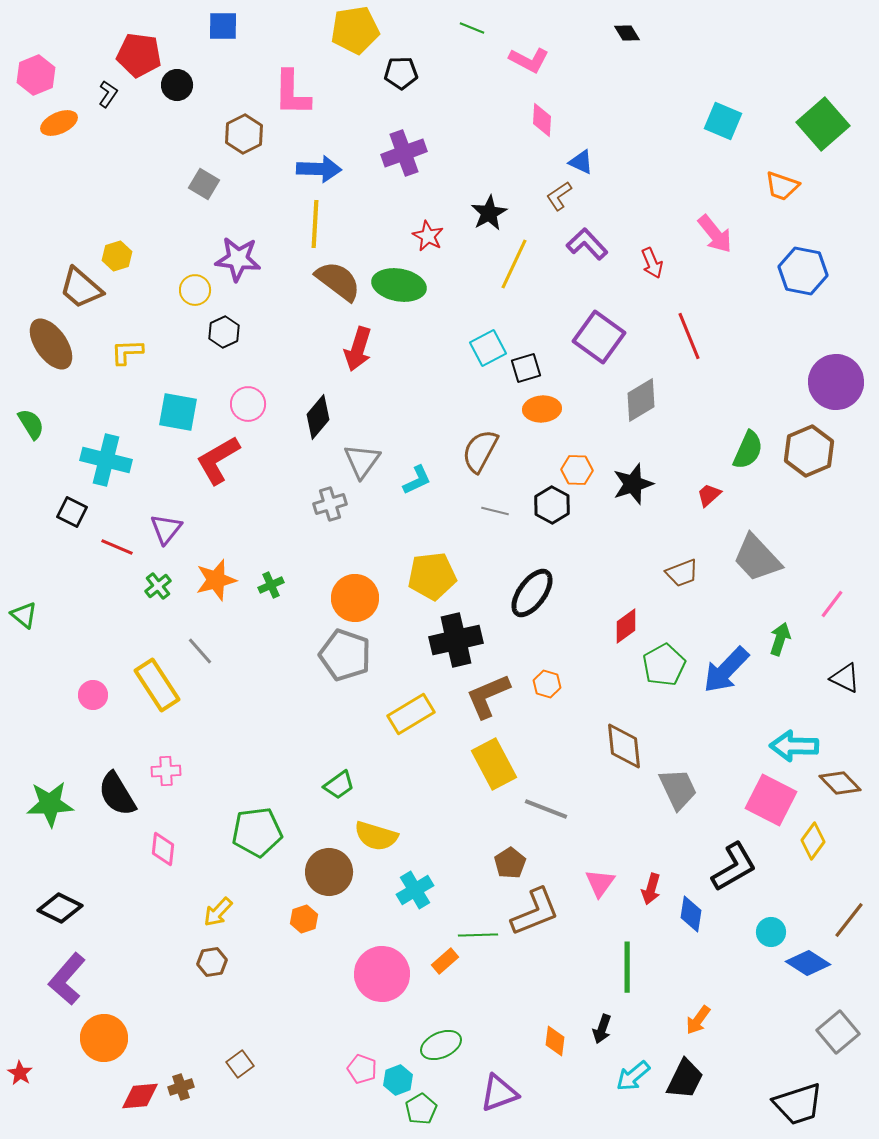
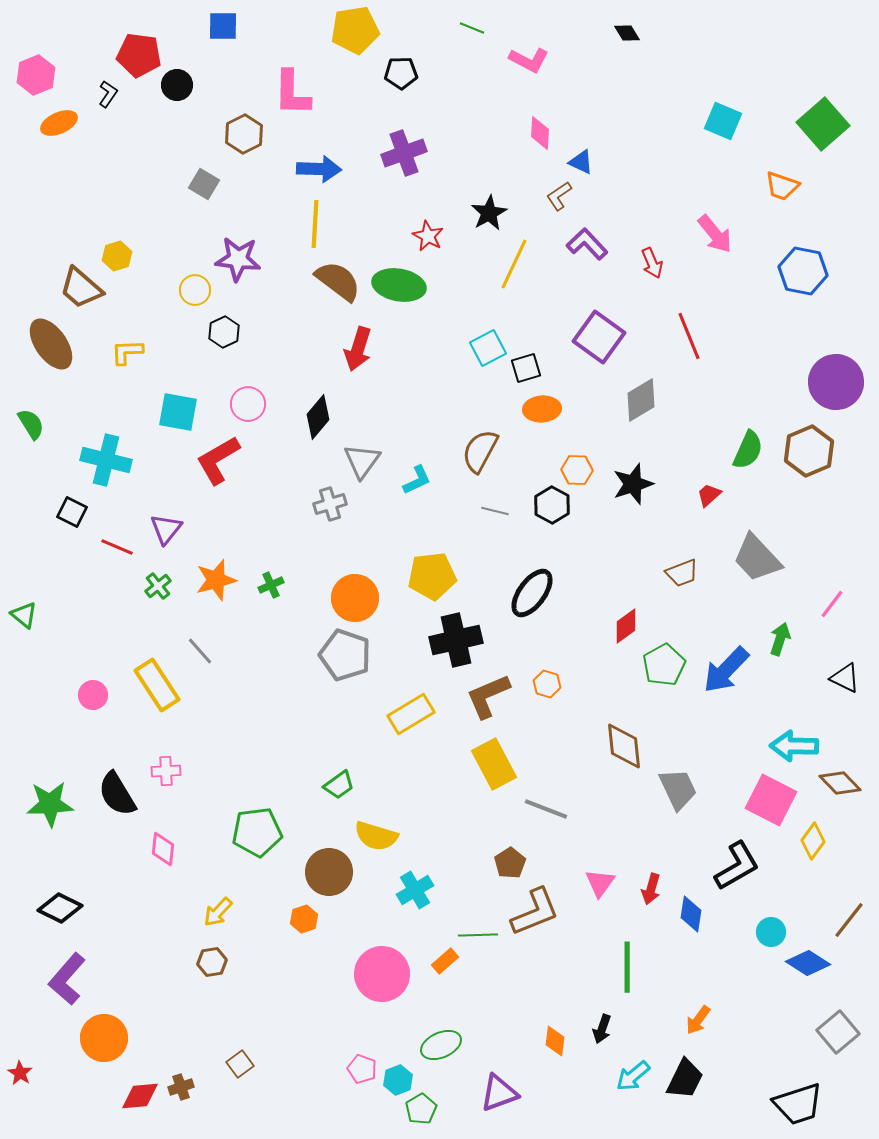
pink diamond at (542, 120): moved 2 px left, 13 px down
black L-shape at (734, 867): moved 3 px right, 1 px up
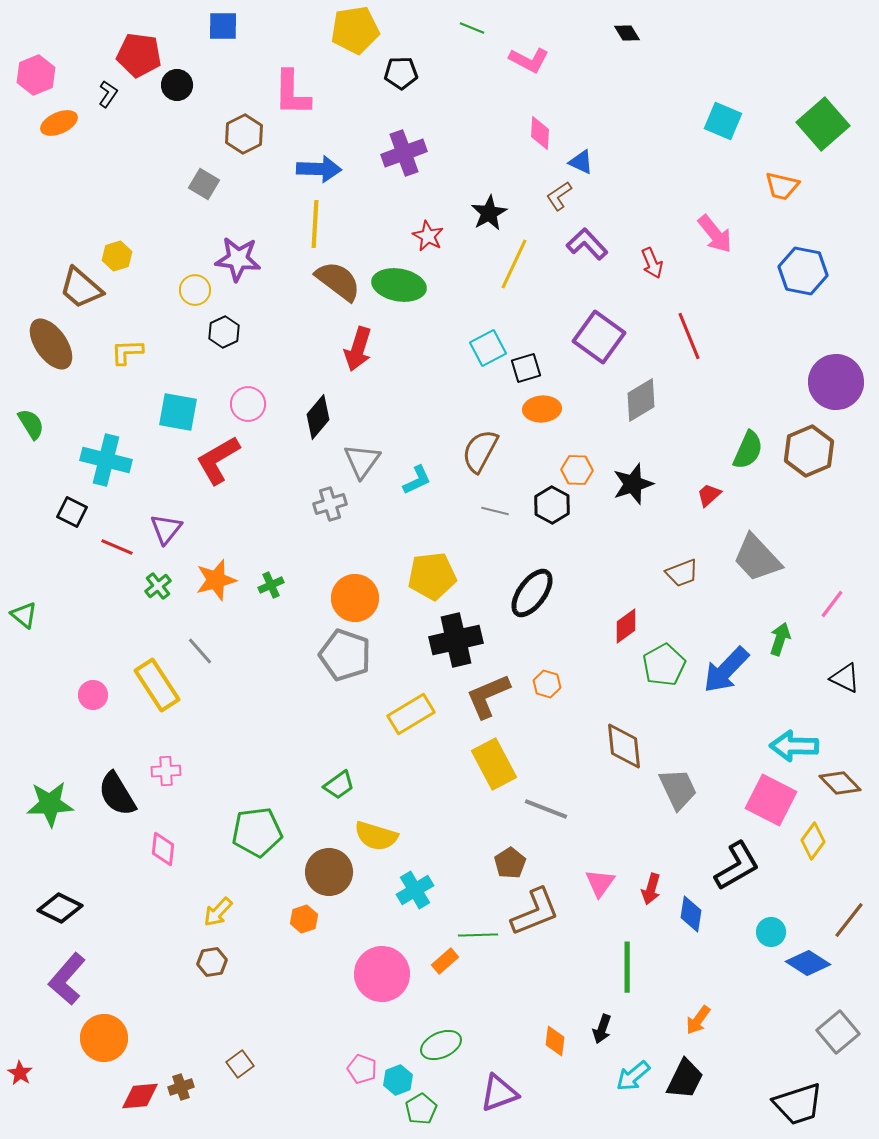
orange trapezoid at (782, 186): rotated 6 degrees counterclockwise
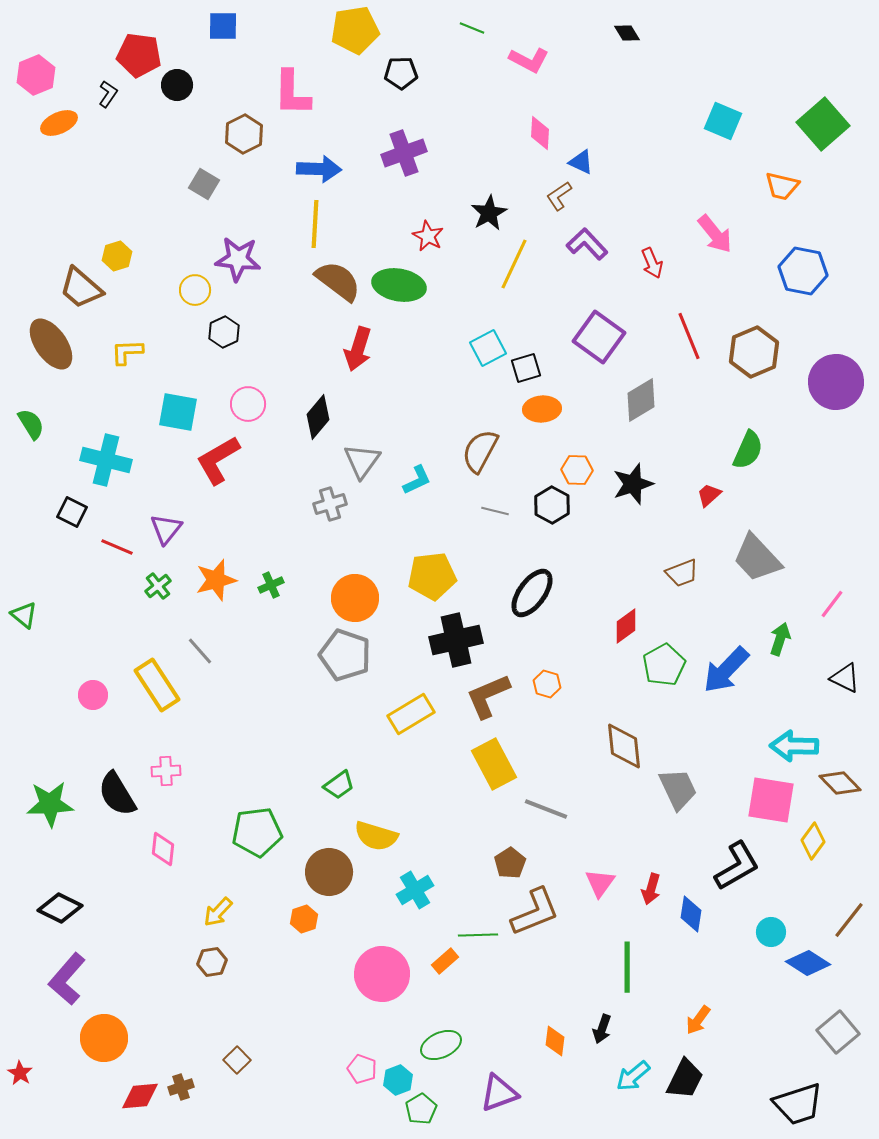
brown hexagon at (809, 451): moved 55 px left, 99 px up
pink square at (771, 800): rotated 18 degrees counterclockwise
brown square at (240, 1064): moved 3 px left, 4 px up; rotated 8 degrees counterclockwise
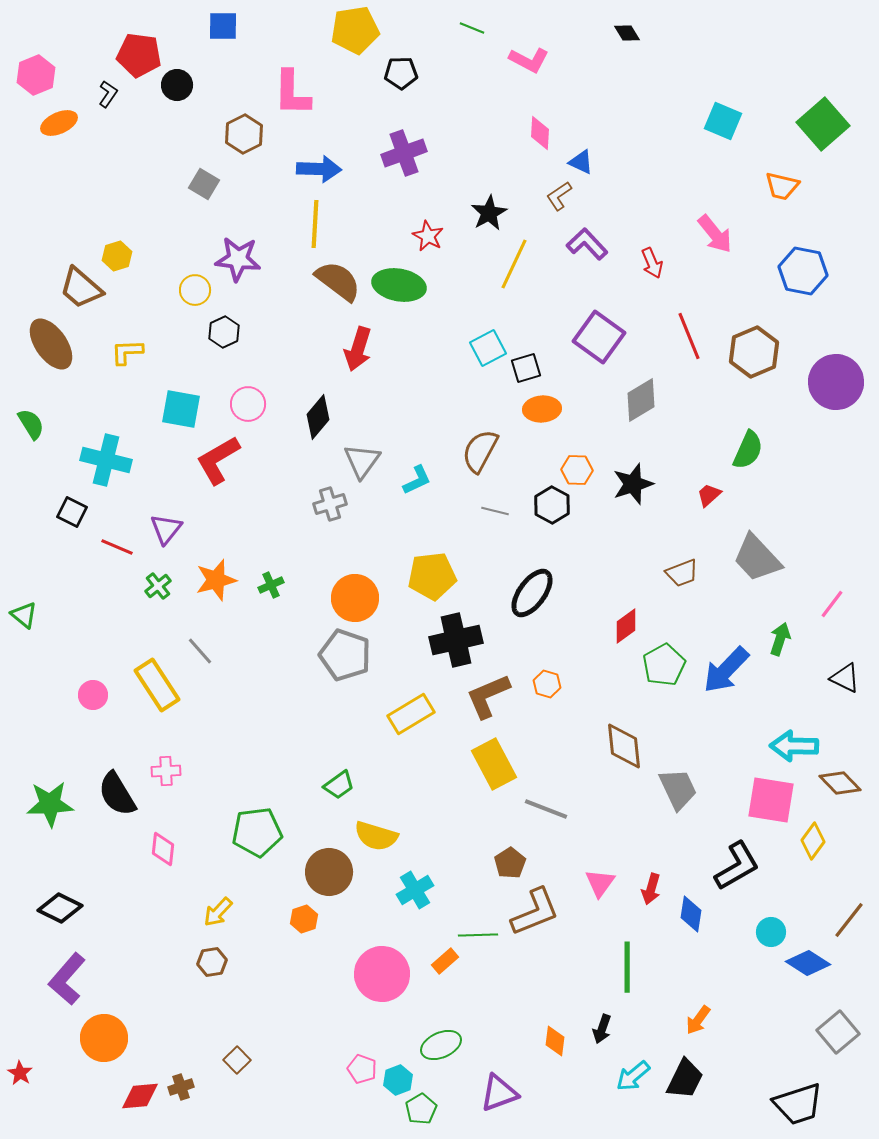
cyan square at (178, 412): moved 3 px right, 3 px up
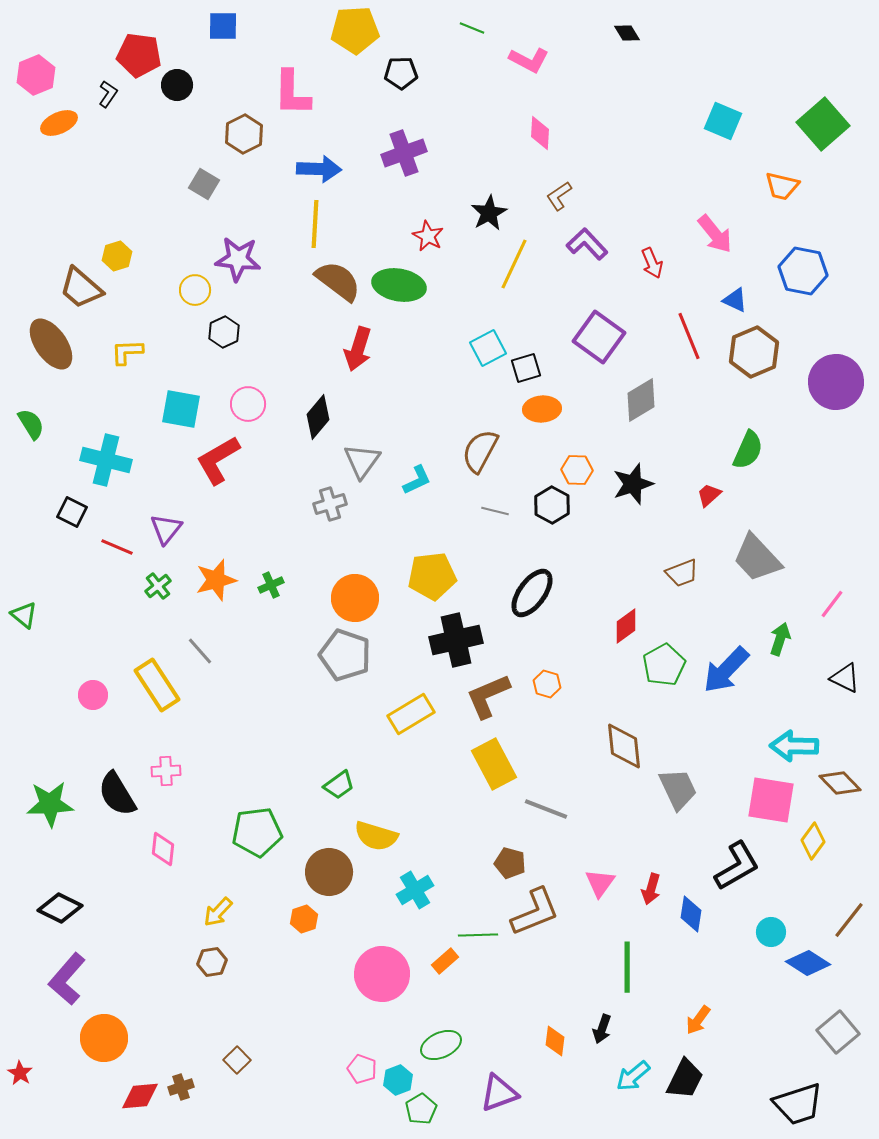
yellow pentagon at (355, 30): rotated 6 degrees clockwise
blue triangle at (581, 162): moved 154 px right, 138 px down
brown pentagon at (510, 863): rotated 24 degrees counterclockwise
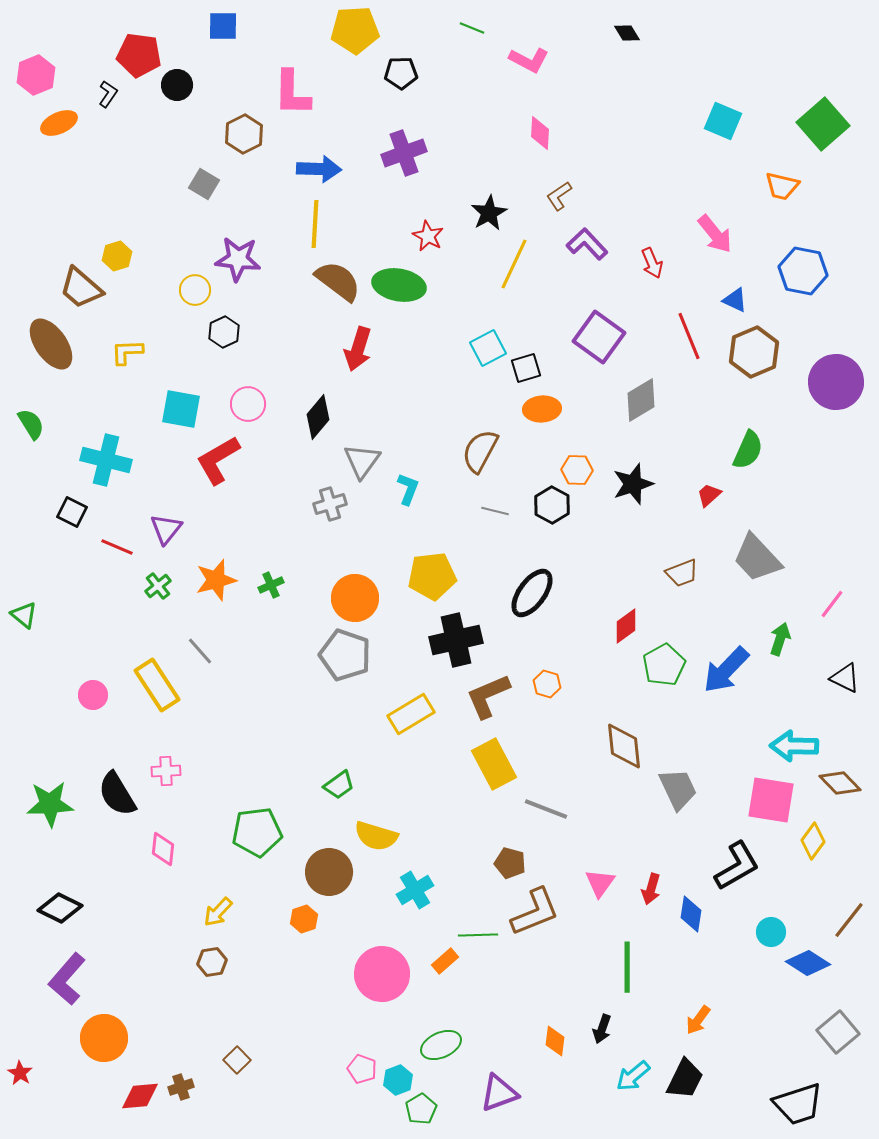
cyan L-shape at (417, 480): moved 9 px left, 9 px down; rotated 44 degrees counterclockwise
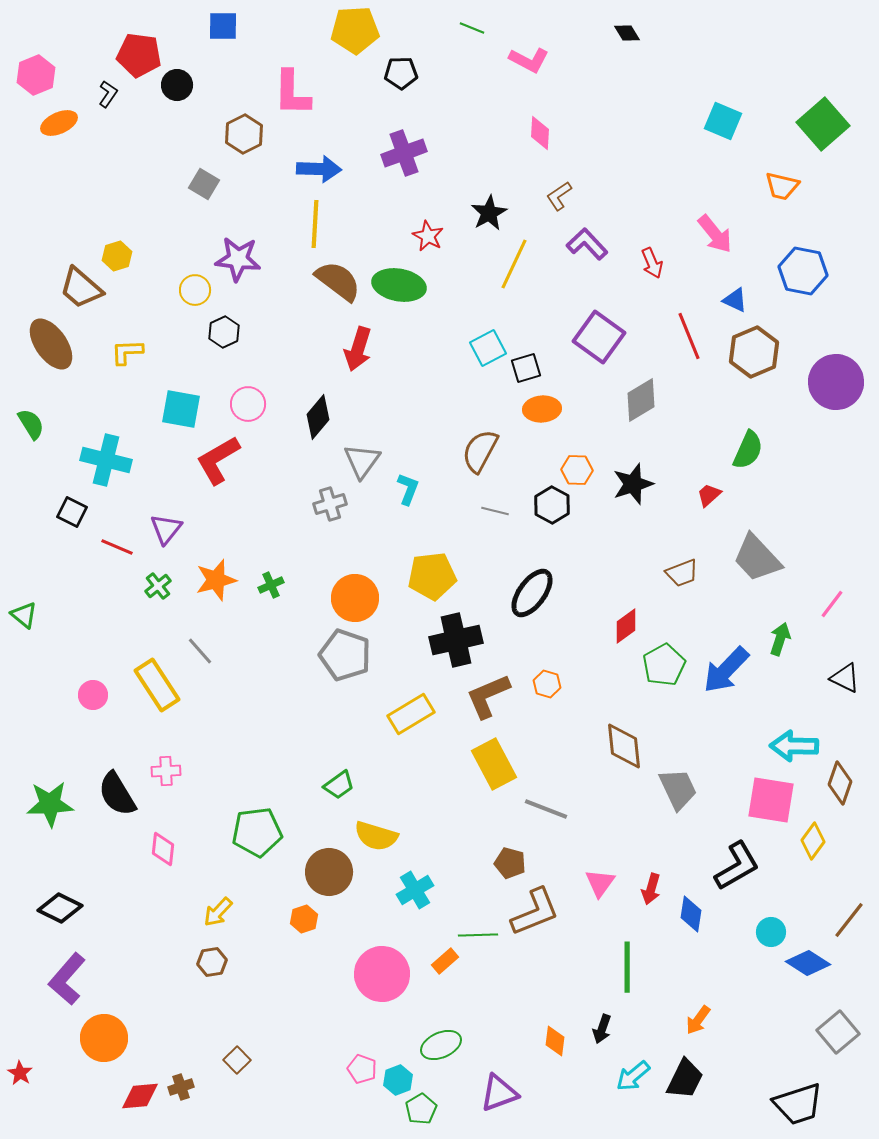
brown diamond at (840, 783): rotated 63 degrees clockwise
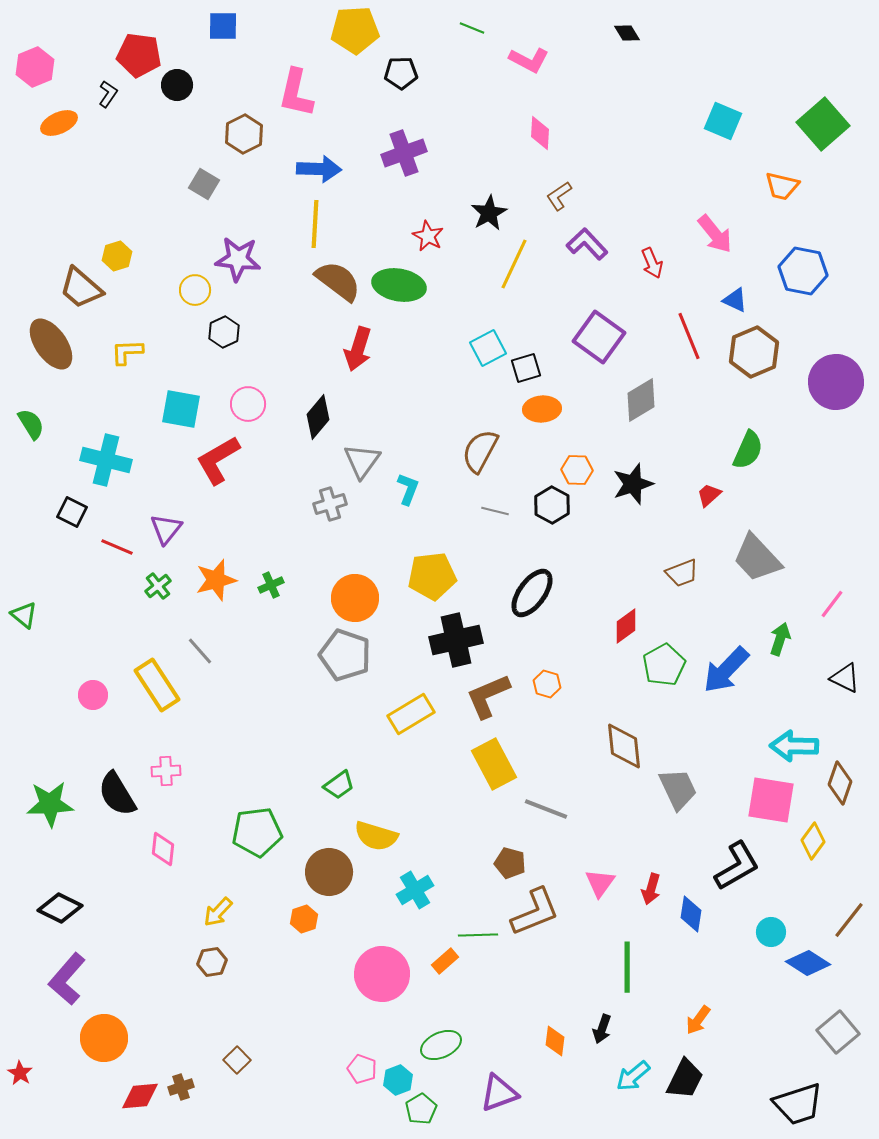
pink hexagon at (36, 75): moved 1 px left, 8 px up
pink L-shape at (292, 93): moved 4 px right; rotated 12 degrees clockwise
